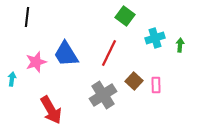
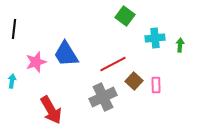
black line: moved 13 px left, 12 px down
cyan cross: rotated 12 degrees clockwise
red line: moved 4 px right, 11 px down; rotated 36 degrees clockwise
cyan arrow: moved 2 px down
gray cross: moved 2 px down; rotated 8 degrees clockwise
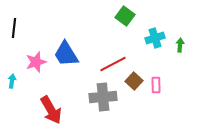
black line: moved 1 px up
cyan cross: rotated 12 degrees counterclockwise
gray cross: rotated 20 degrees clockwise
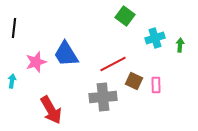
brown square: rotated 18 degrees counterclockwise
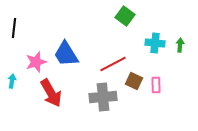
cyan cross: moved 5 px down; rotated 24 degrees clockwise
red arrow: moved 17 px up
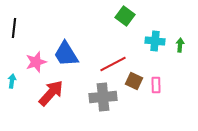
cyan cross: moved 2 px up
red arrow: rotated 108 degrees counterclockwise
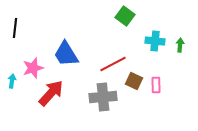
black line: moved 1 px right
pink star: moved 3 px left, 6 px down
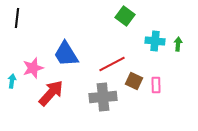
black line: moved 2 px right, 10 px up
green arrow: moved 2 px left, 1 px up
red line: moved 1 px left
